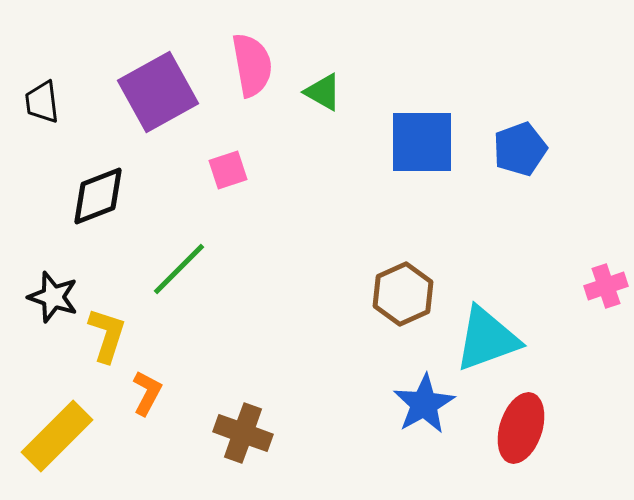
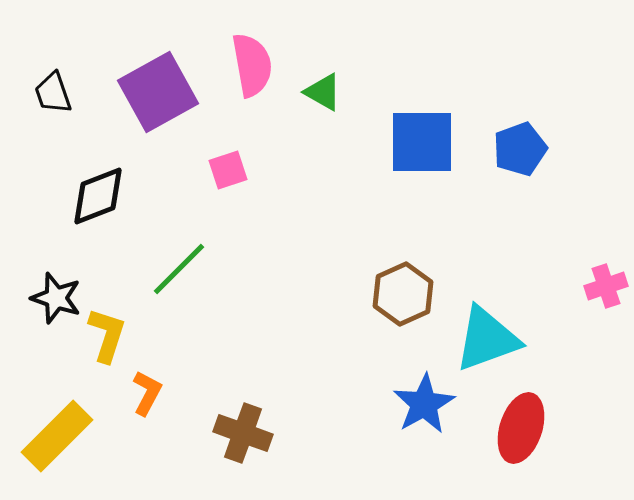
black trapezoid: moved 11 px right, 9 px up; rotated 12 degrees counterclockwise
black star: moved 3 px right, 1 px down
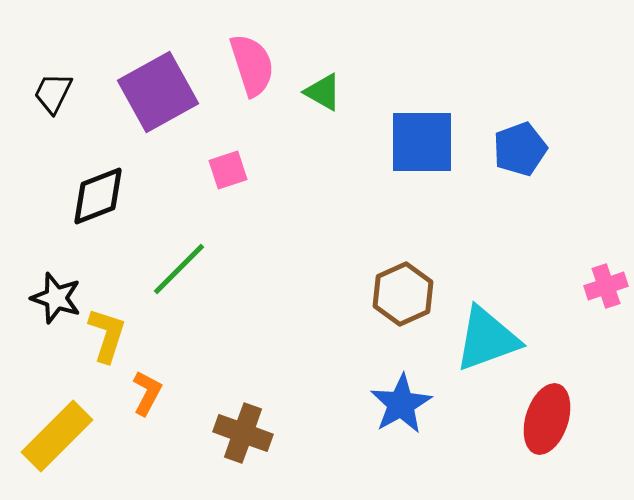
pink semicircle: rotated 8 degrees counterclockwise
black trapezoid: rotated 45 degrees clockwise
blue star: moved 23 px left
red ellipse: moved 26 px right, 9 px up
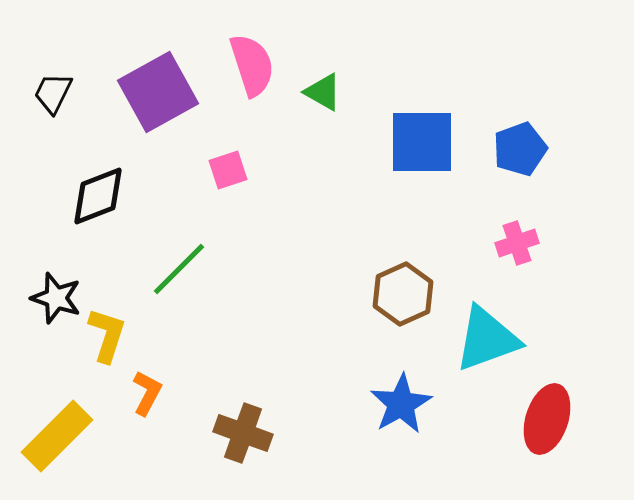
pink cross: moved 89 px left, 43 px up
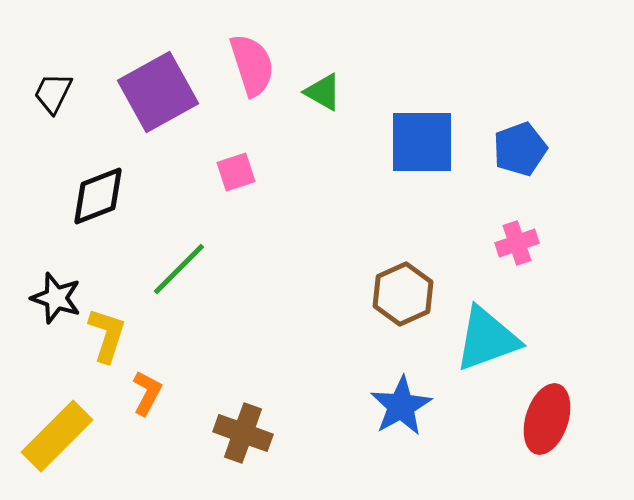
pink square: moved 8 px right, 2 px down
blue star: moved 2 px down
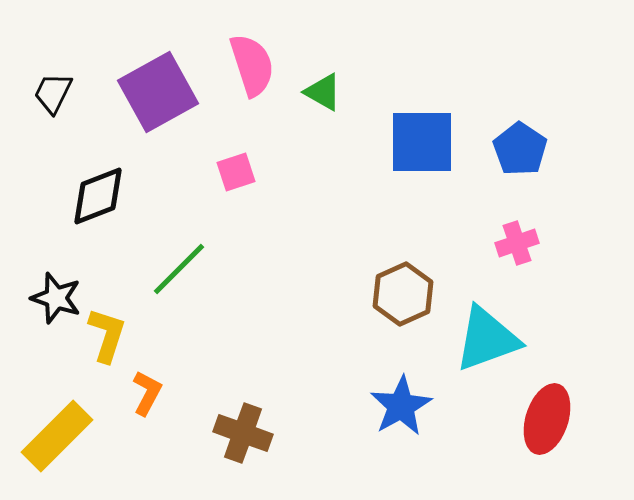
blue pentagon: rotated 18 degrees counterclockwise
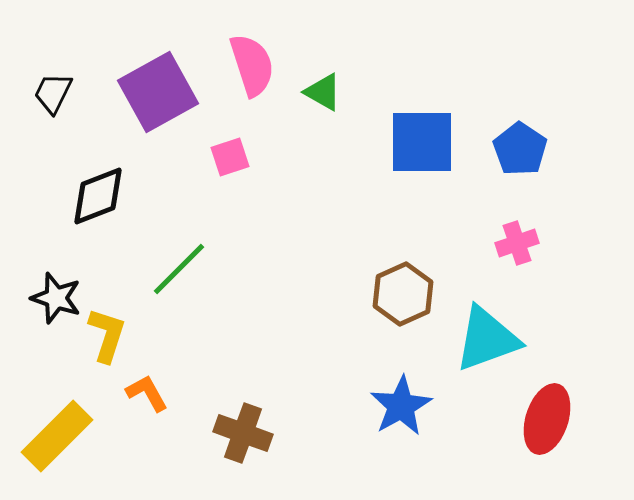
pink square: moved 6 px left, 15 px up
orange L-shape: rotated 57 degrees counterclockwise
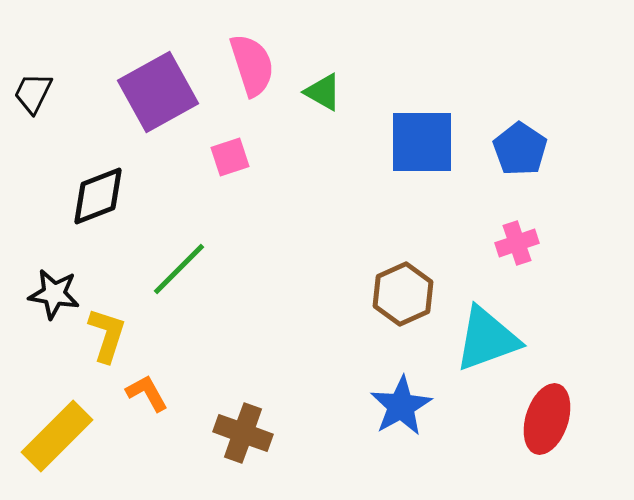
black trapezoid: moved 20 px left
black star: moved 2 px left, 4 px up; rotated 9 degrees counterclockwise
